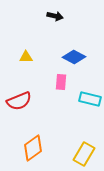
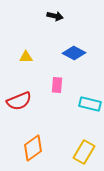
blue diamond: moved 4 px up
pink rectangle: moved 4 px left, 3 px down
cyan rectangle: moved 5 px down
yellow rectangle: moved 2 px up
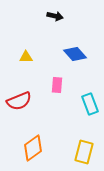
blue diamond: moved 1 px right, 1 px down; rotated 20 degrees clockwise
cyan rectangle: rotated 55 degrees clockwise
yellow rectangle: rotated 15 degrees counterclockwise
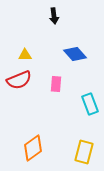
black arrow: moved 1 px left; rotated 70 degrees clockwise
yellow triangle: moved 1 px left, 2 px up
pink rectangle: moved 1 px left, 1 px up
red semicircle: moved 21 px up
